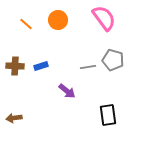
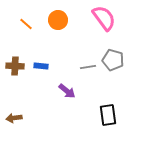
blue rectangle: rotated 24 degrees clockwise
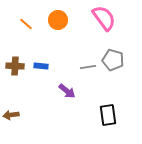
brown arrow: moved 3 px left, 3 px up
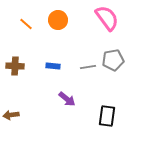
pink semicircle: moved 3 px right
gray pentagon: rotated 25 degrees counterclockwise
blue rectangle: moved 12 px right
purple arrow: moved 8 px down
black rectangle: moved 1 px left, 1 px down; rotated 15 degrees clockwise
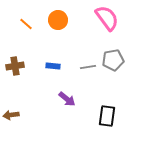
brown cross: rotated 12 degrees counterclockwise
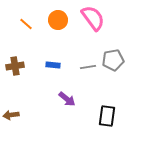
pink semicircle: moved 14 px left
blue rectangle: moved 1 px up
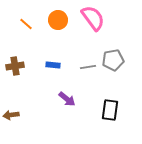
black rectangle: moved 3 px right, 6 px up
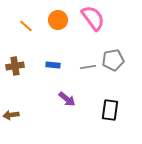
orange line: moved 2 px down
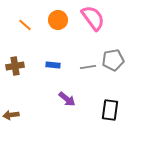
orange line: moved 1 px left, 1 px up
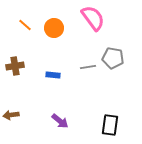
orange circle: moved 4 px left, 8 px down
gray pentagon: moved 2 px up; rotated 20 degrees clockwise
blue rectangle: moved 10 px down
purple arrow: moved 7 px left, 22 px down
black rectangle: moved 15 px down
